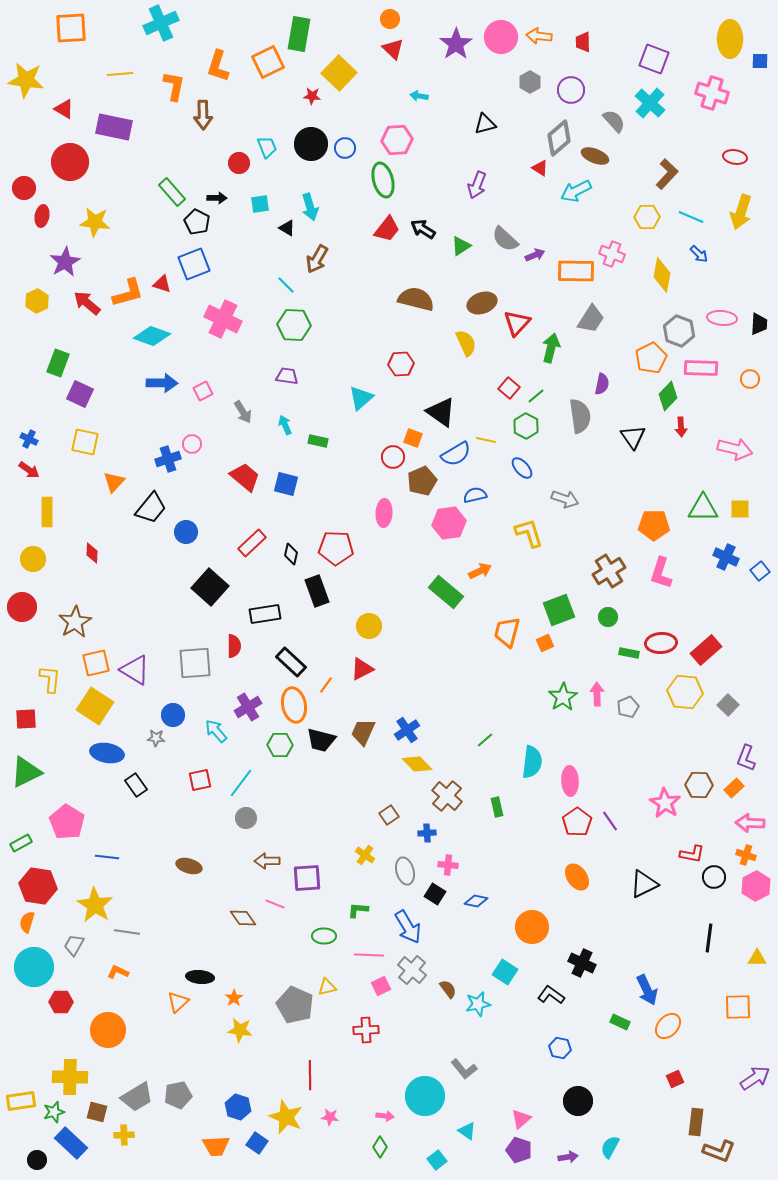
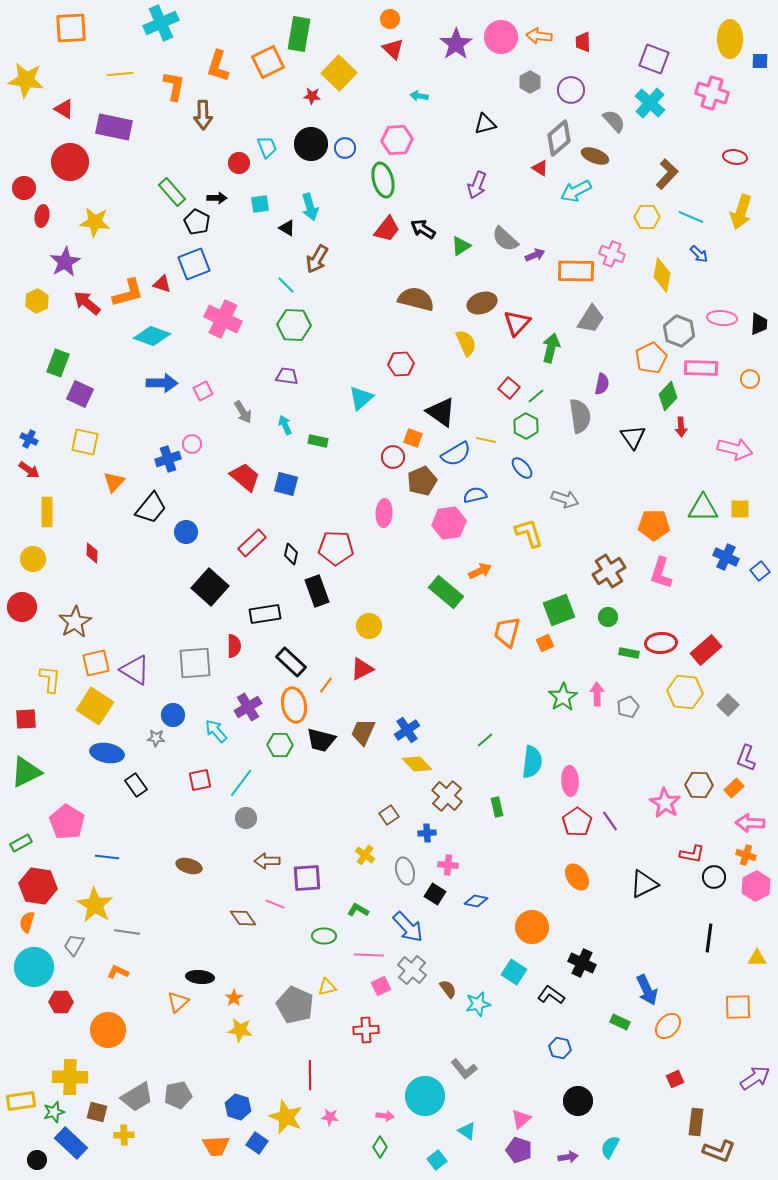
green L-shape at (358, 910): rotated 25 degrees clockwise
blue arrow at (408, 927): rotated 12 degrees counterclockwise
cyan square at (505, 972): moved 9 px right
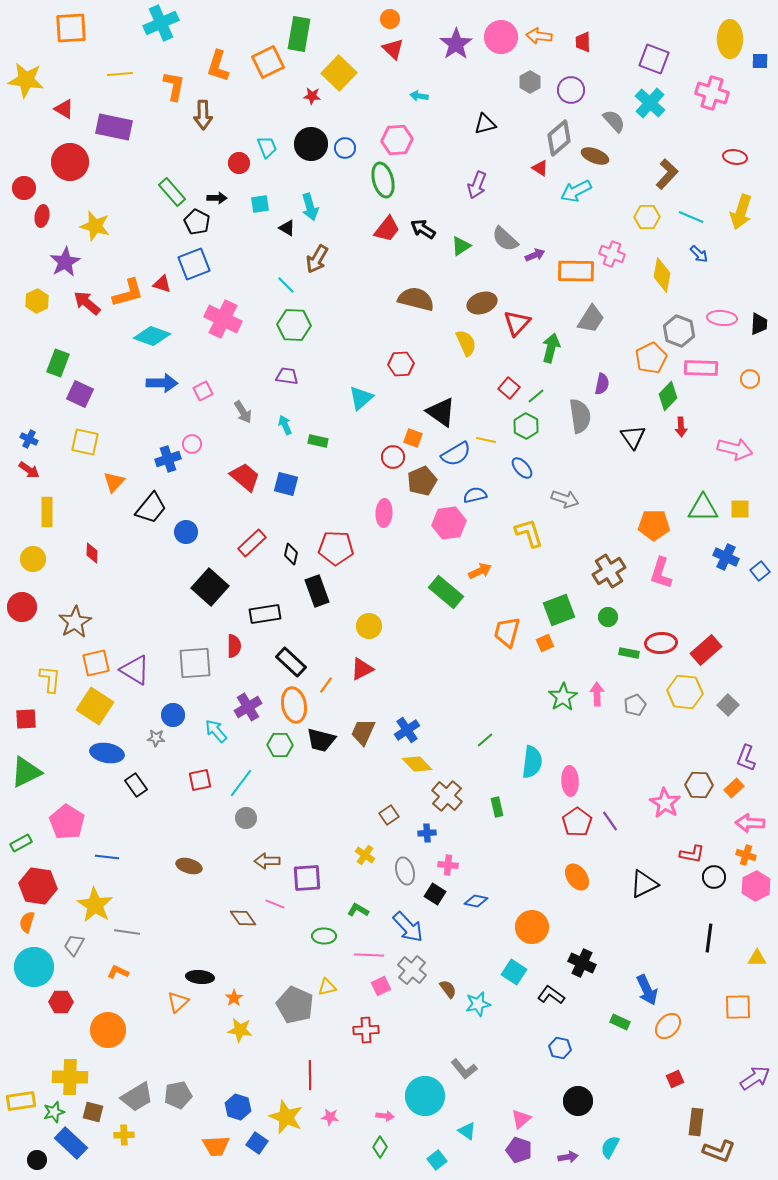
yellow star at (95, 222): moved 4 px down; rotated 8 degrees clockwise
gray pentagon at (628, 707): moved 7 px right, 2 px up
brown square at (97, 1112): moved 4 px left
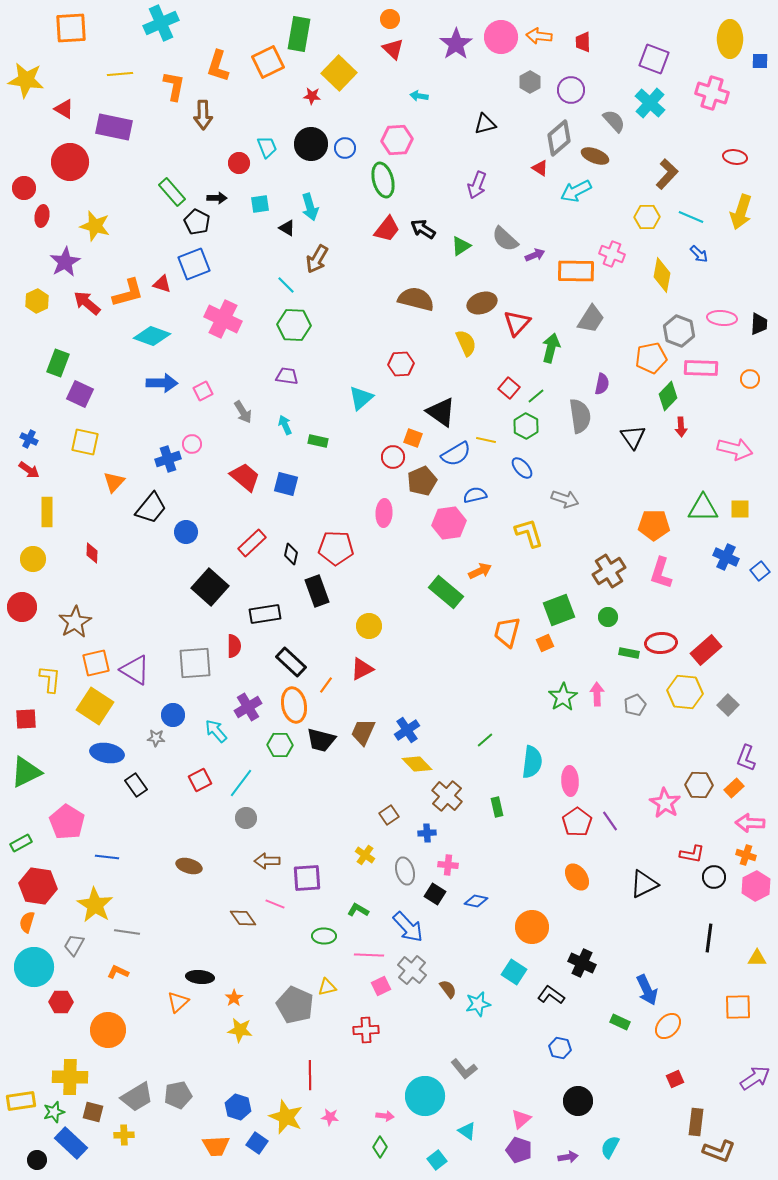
orange pentagon at (651, 358): rotated 16 degrees clockwise
red square at (200, 780): rotated 15 degrees counterclockwise
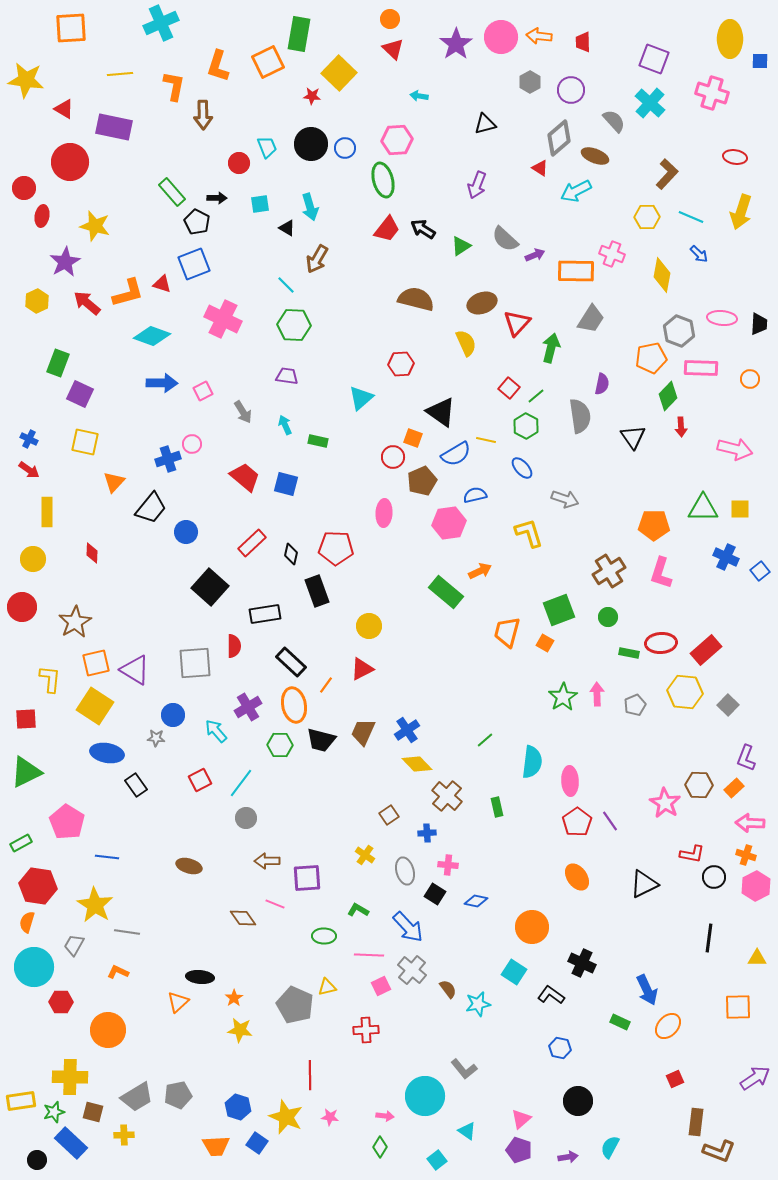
orange square at (545, 643): rotated 36 degrees counterclockwise
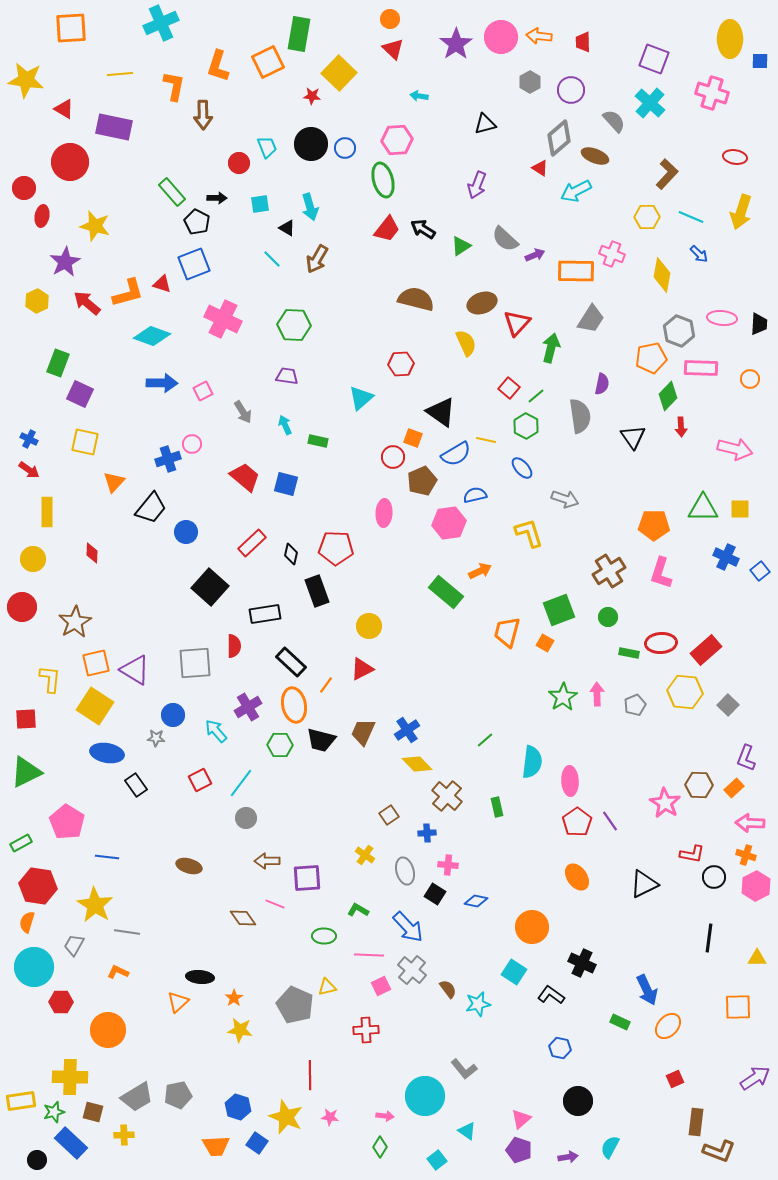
cyan line at (286, 285): moved 14 px left, 26 px up
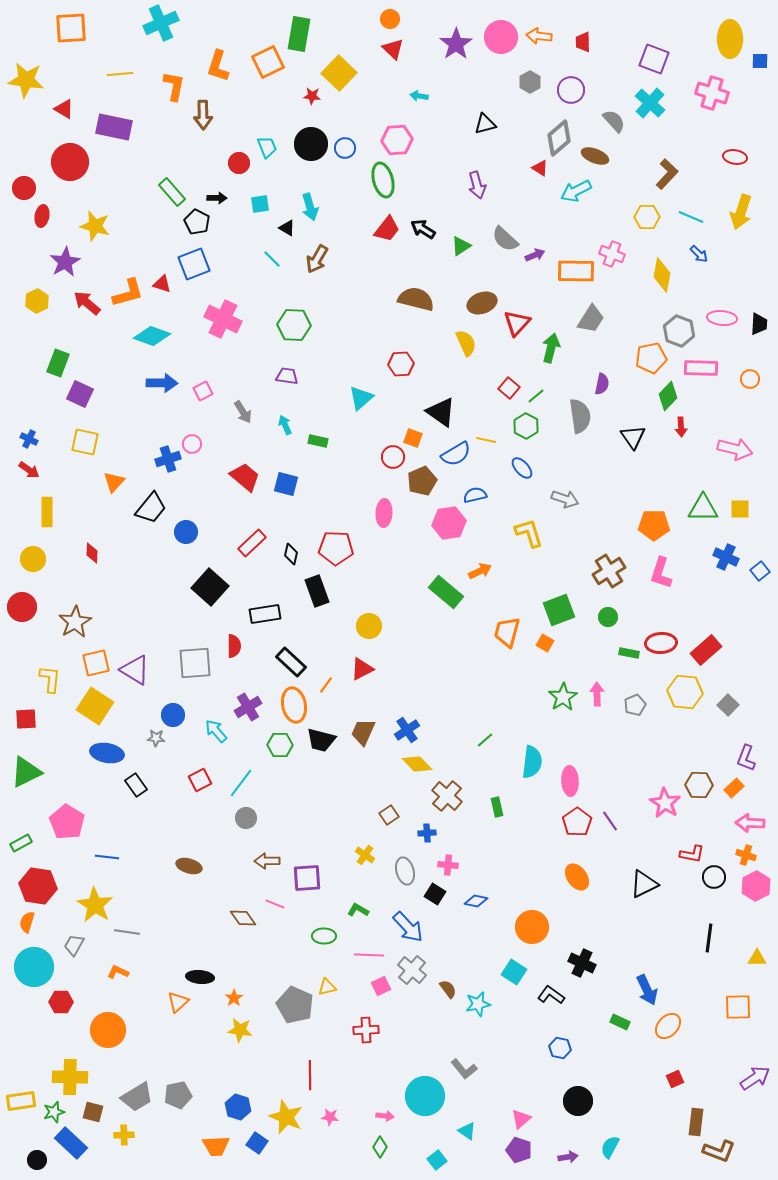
purple arrow at (477, 185): rotated 36 degrees counterclockwise
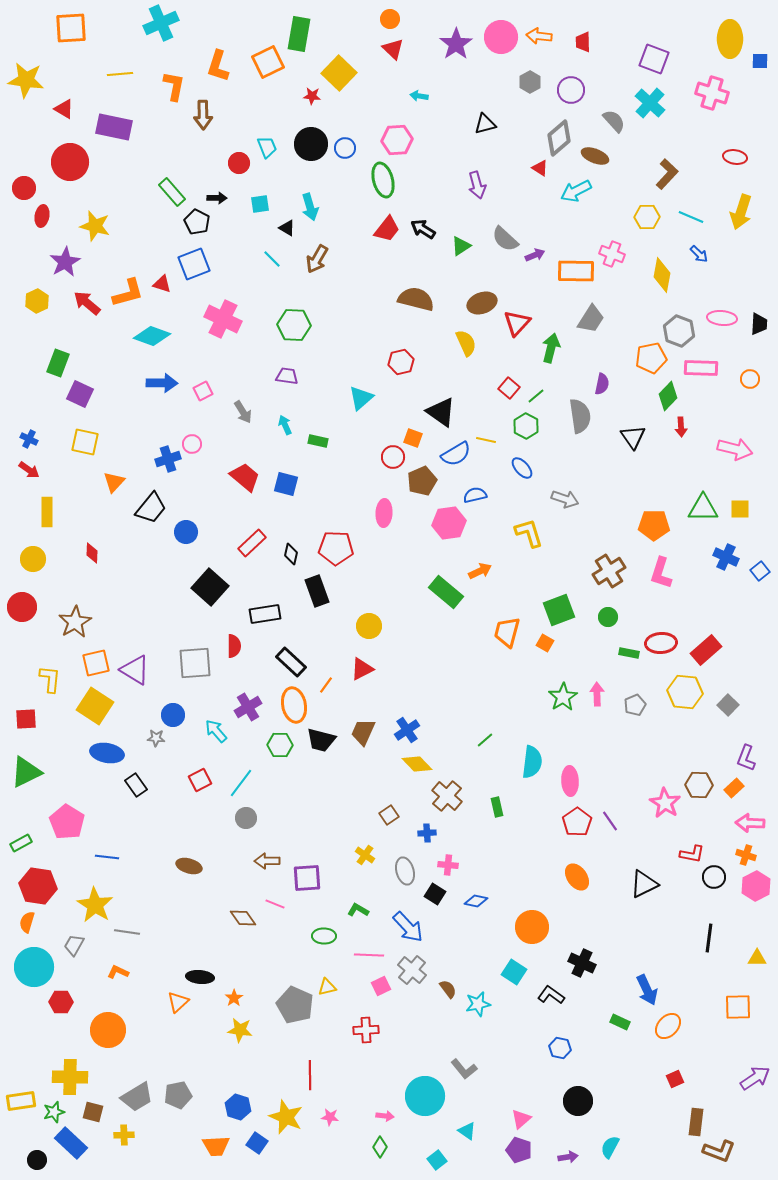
red hexagon at (401, 364): moved 2 px up; rotated 10 degrees counterclockwise
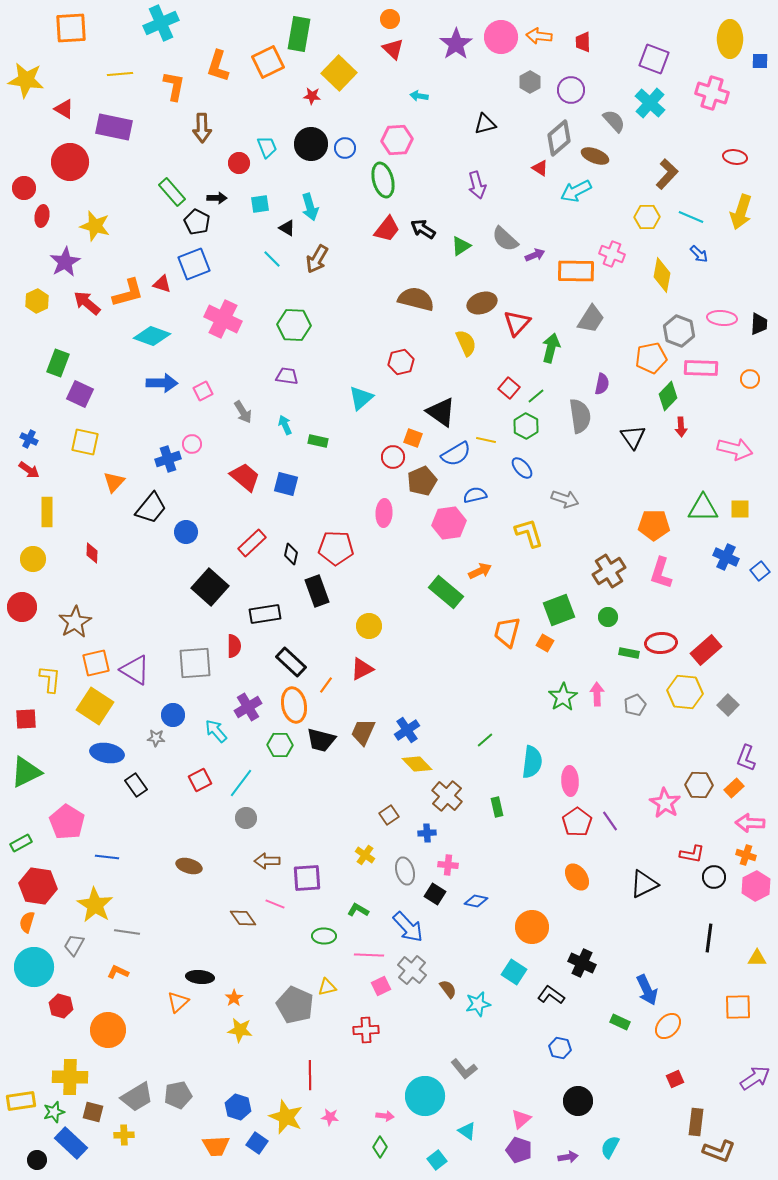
brown arrow at (203, 115): moved 1 px left, 13 px down
red hexagon at (61, 1002): moved 4 px down; rotated 15 degrees clockwise
